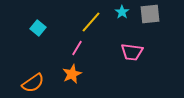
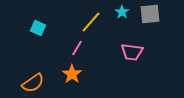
cyan square: rotated 14 degrees counterclockwise
orange star: rotated 12 degrees counterclockwise
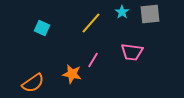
yellow line: moved 1 px down
cyan square: moved 4 px right
pink line: moved 16 px right, 12 px down
orange star: rotated 24 degrees counterclockwise
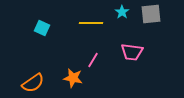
gray square: moved 1 px right
yellow line: rotated 50 degrees clockwise
orange star: moved 1 px right, 4 px down
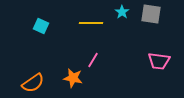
gray square: rotated 15 degrees clockwise
cyan square: moved 1 px left, 2 px up
pink trapezoid: moved 27 px right, 9 px down
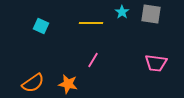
pink trapezoid: moved 3 px left, 2 px down
orange star: moved 5 px left, 6 px down
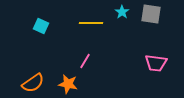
pink line: moved 8 px left, 1 px down
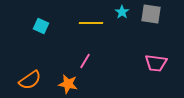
orange semicircle: moved 3 px left, 3 px up
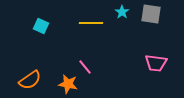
pink line: moved 6 px down; rotated 70 degrees counterclockwise
